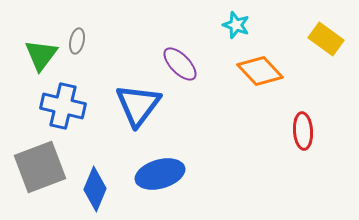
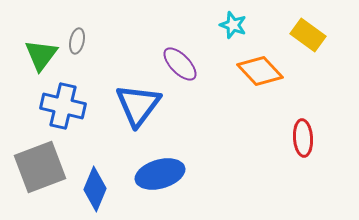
cyan star: moved 3 px left
yellow rectangle: moved 18 px left, 4 px up
red ellipse: moved 7 px down
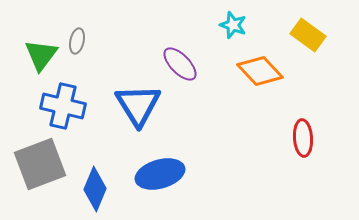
blue triangle: rotated 9 degrees counterclockwise
gray square: moved 3 px up
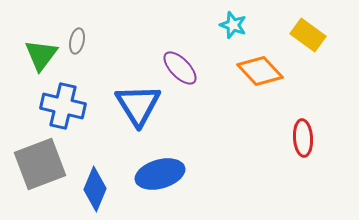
purple ellipse: moved 4 px down
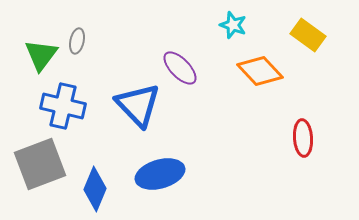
blue triangle: rotated 12 degrees counterclockwise
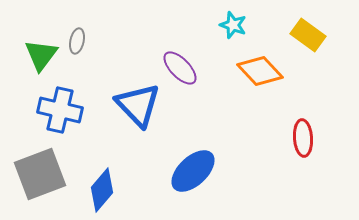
blue cross: moved 3 px left, 4 px down
gray square: moved 10 px down
blue ellipse: moved 33 px right, 3 px up; rotated 27 degrees counterclockwise
blue diamond: moved 7 px right, 1 px down; rotated 18 degrees clockwise
